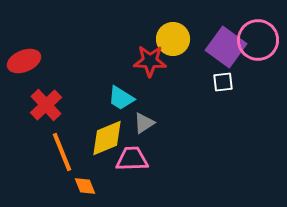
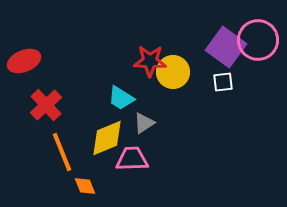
yellow circle: moved 33 px down
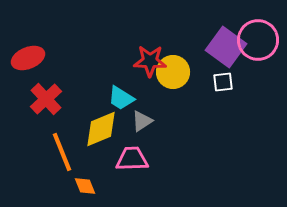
red ellipse: moved 4 px right, 3 px up
red cross: moved 6 px up
gray triangle: moved 2 px left, 2 px up
yellow diamond: moved 6 px left, 9 px up
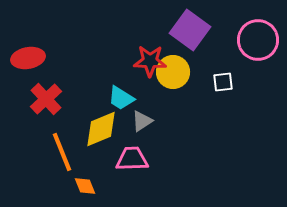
purple square: moved 36 px left, 17 px up
red ellipse: rotated 12 degrees clockwise
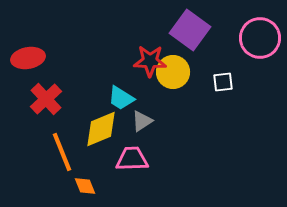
pink circle: moved 2 px right, 2 px up
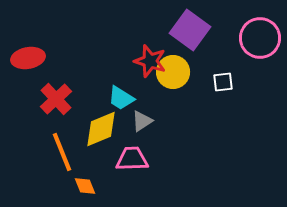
red star: rotated 16 degrees clockwise
red cross: moved 10 px right
